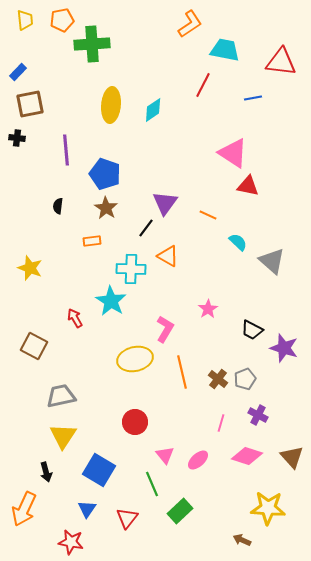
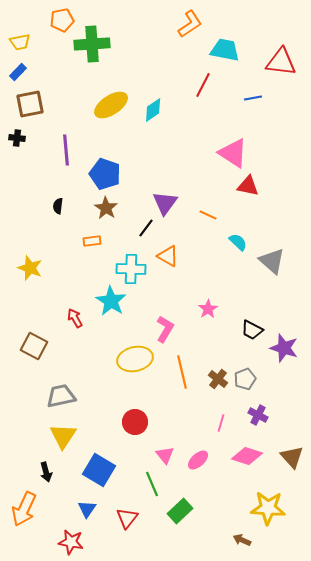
yellow trapezoid at (25, 20): moved 5 px left, 22 px down; rotated 85 degrees clockwise
yellow ellipse at (111, 105): rotated 52 degrees clockwise
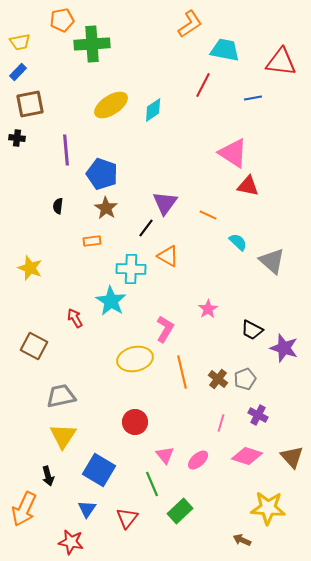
blue pentagon at (105, 174): moved 3 px left
black arrow at (46, 472): moved 2 px right, 4 px down
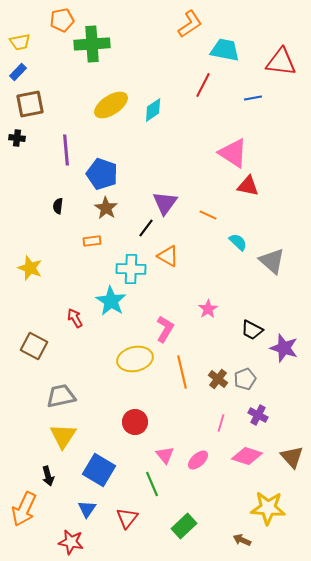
green rectangle at (180, 511): moved 4 px right, 15 px down
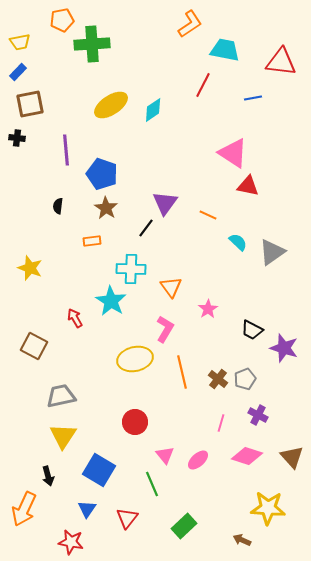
orange triangle at (168, 256): moved 3 px right, 31 px down; rotated 25 degrees clockwise
gray triangle at (272, 261): moved 9 px up; rotated 44 degrees clockwise
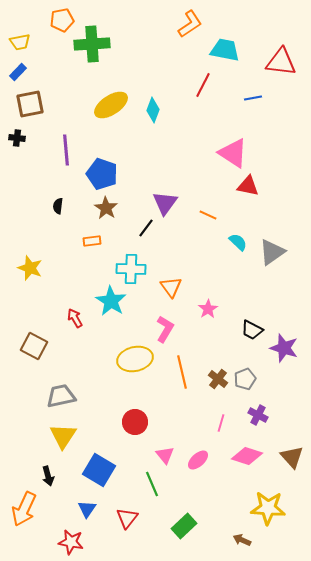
cyan diamond at (153, 110): rotated 35 degrees counterclockwise
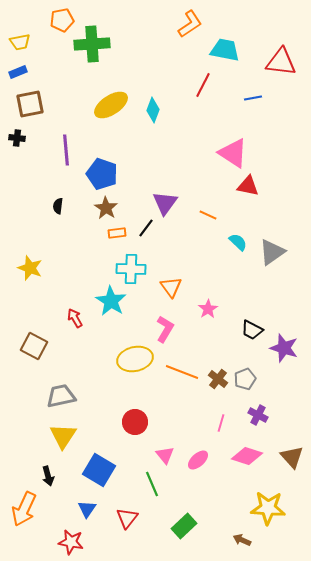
blue rectangle at (18, 72): rotated 24 degrees clockwise
orange rectangle at (92, 241): moved 25 px right, 8 px up
orange line at (182, 372): rotated 56 degrees counterclockwise
